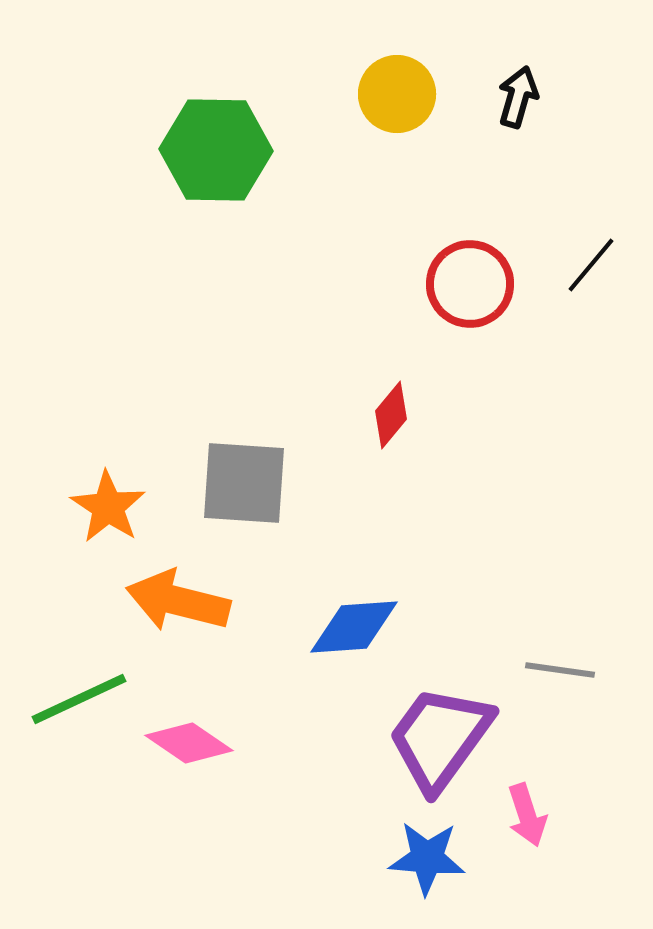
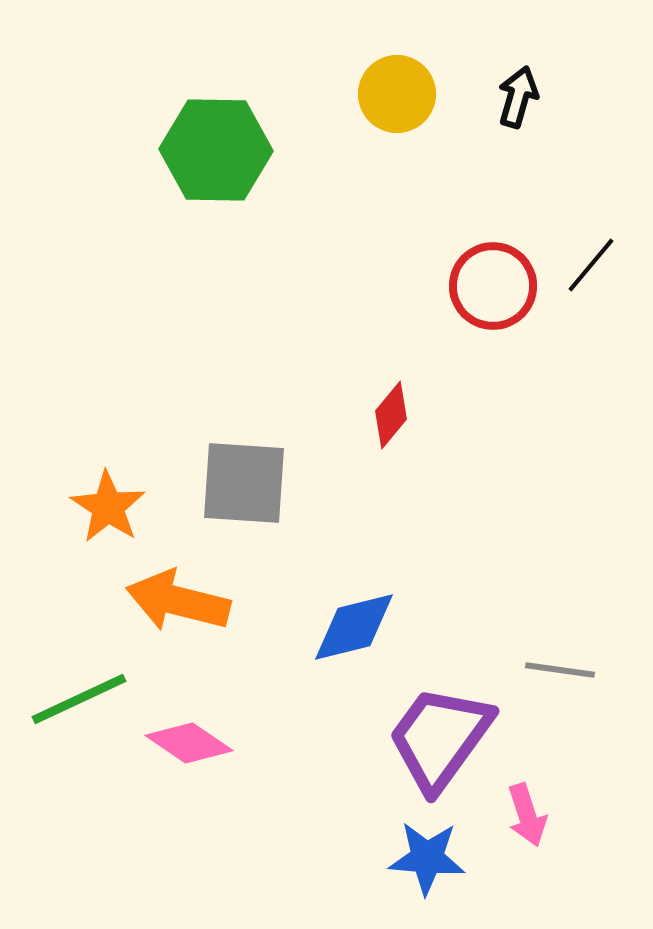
red circle: moved 23 px right, 2 px down
blue diamond: rotated 10 degrees counterclockwise
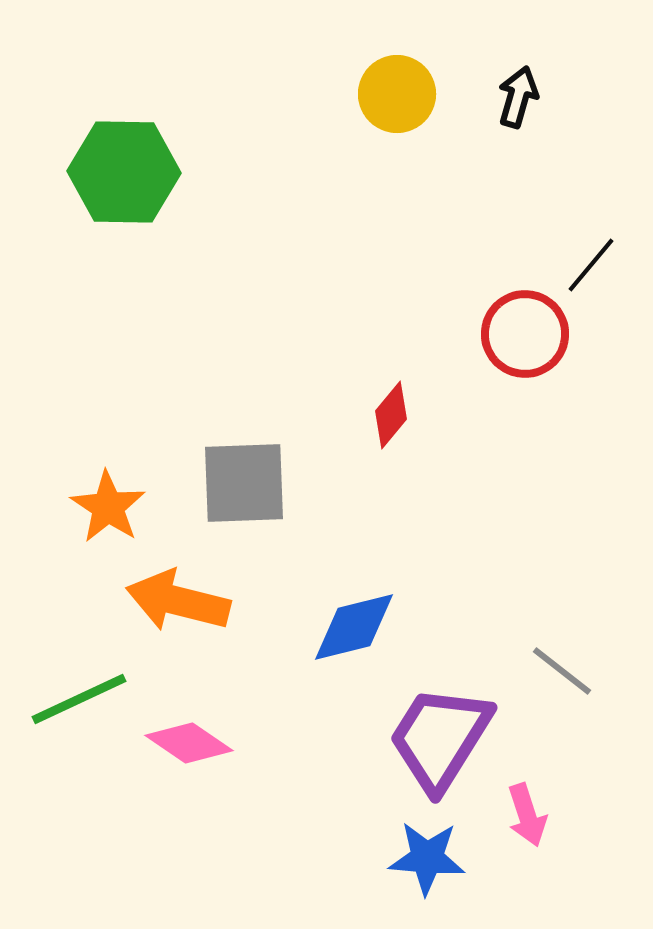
green hexagon: moved 92 px left, 22 px down
red circle: moved 32 px right, 48 px down
gray square: rotated 6 degrees counterclockwise
gray line: moved 2 px right, 1 px down; rotated 30 degrees clockwise
purple trapezoid: rotated 4 degrees counterclockwise
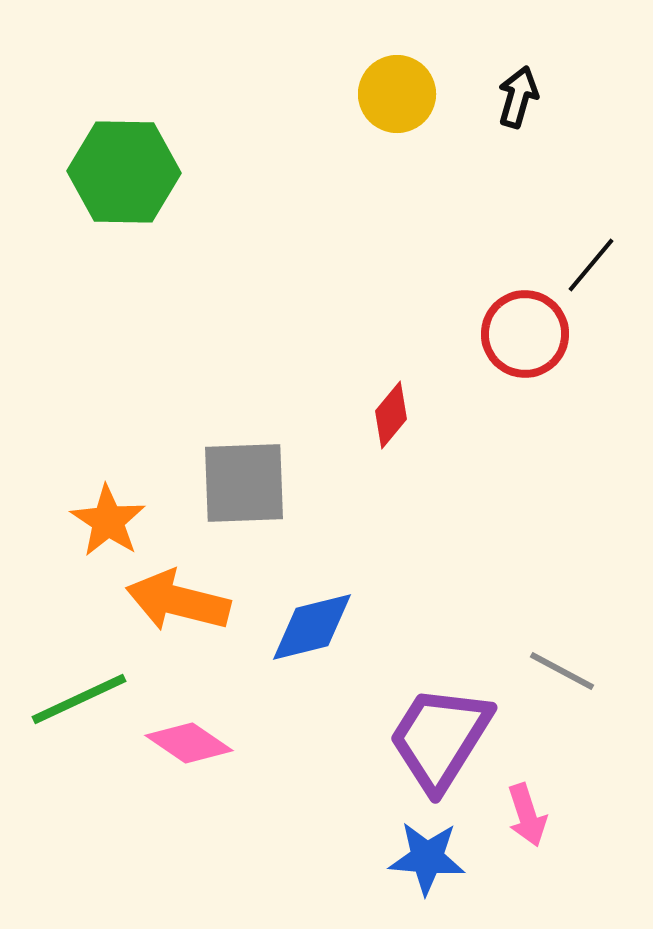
orange star: moved 14 px down
blue diamond: moved 42 px left
gray line: rotated 10 degrees counterclockwise
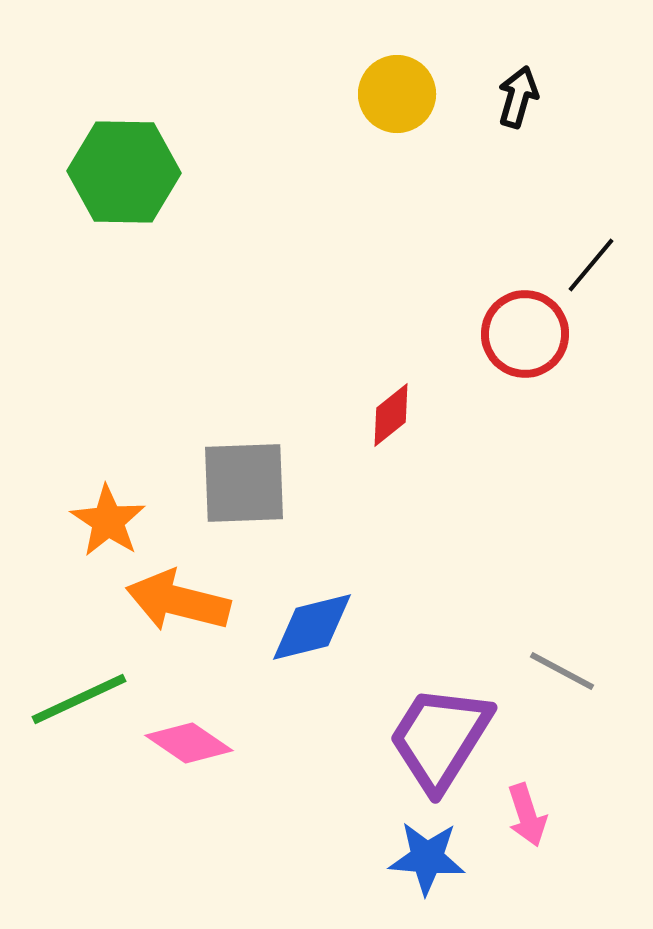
red diamond: rotated 12 degrees clockwise
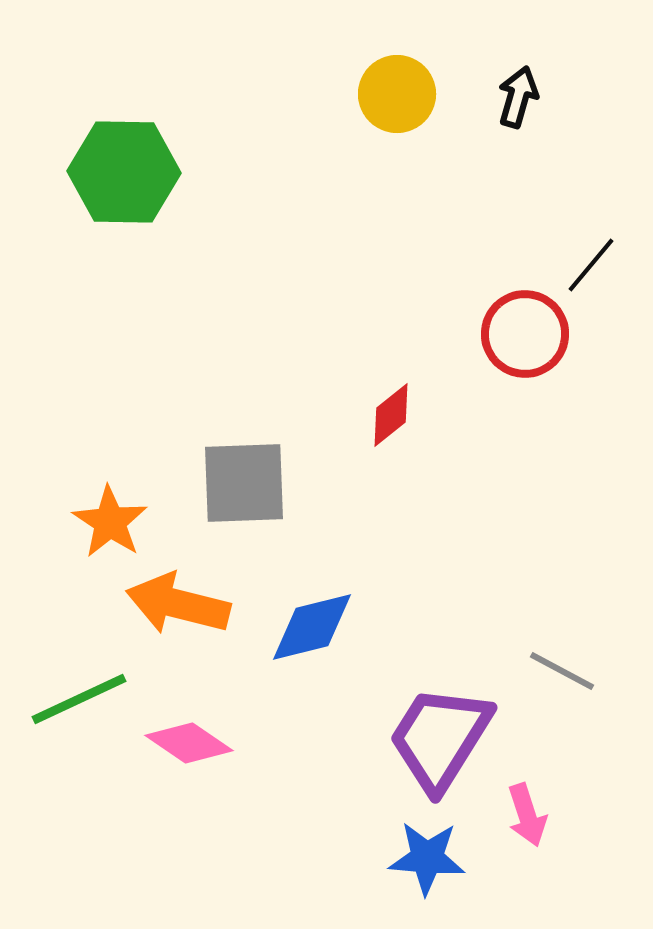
orange star: moved 2 px right, 1 px down
orange arrow: moved 3 px down
